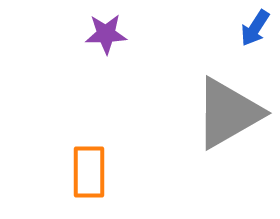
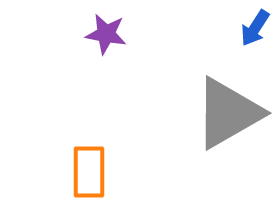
purple star: rotated 12 degrees clockwise
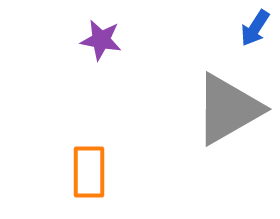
purple star: moved 5 px left, 6 px down
gray triangle: moved 4 px up
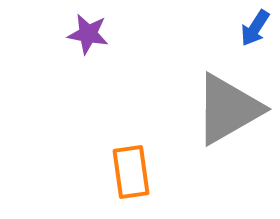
purple star: moved 13 px left, 6 px up
orange rectangle: moved 42 px right; rotated 8 degrees counterclockwise
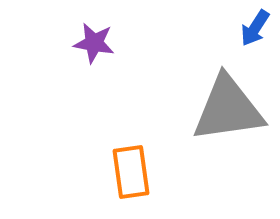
purple star: moved 6 px right, 9 px down
gray triangle: rotated 22 degrees clockwise
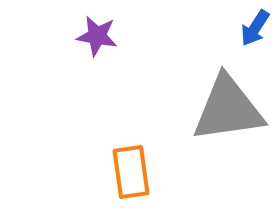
purple star: moved 3 px right, 7 px up
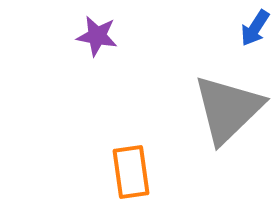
gray triangle: rotated 36 degrees counterclockwise
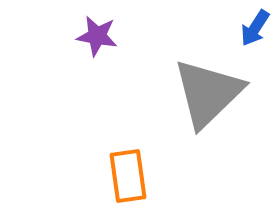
gray triangle: moved 20 px left, 16 px up
orange rectangle: moved 3 px left, 4 px down
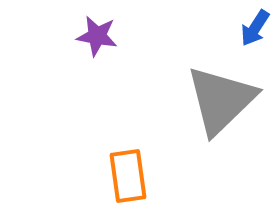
gray triangle: moved 13 px right, 7 px down
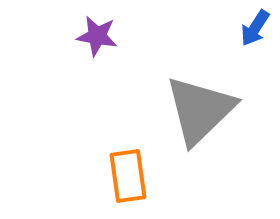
gray triangle: moved 21 px left, 10 px down
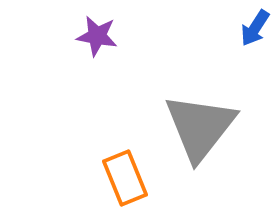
gray triangle: moved 17 px down; rotated 8 degrees counterclockwise
orange rectangle: moved 3 px left, 2 px down; rotated 14 degrees counterclockwise
